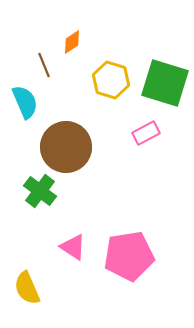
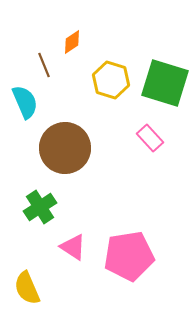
pink rectangle: moved 4 px right, 5 px down; rotated 76 degrees clockwise
brown circle: moved 1 px left, 1 px down
green cross: moved 16 px down; rotated 20 degrees clockwise
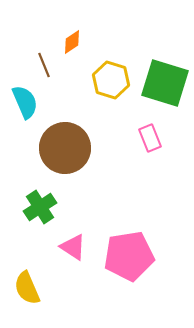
pink rectangle: rotated 20 degrees clockwise
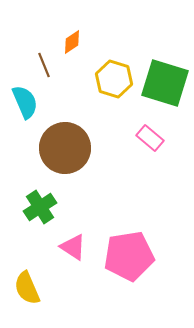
yellow hexagon: moved 3 px right, 1 px up
pink rectangle: rotated 28 degrees counterclockwise
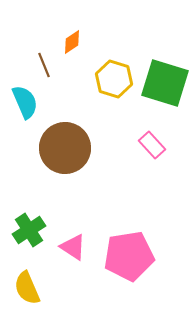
pink rectangle: moved 2 px right, 7 px down; rotated 8 degrees clockwise
green cross: moved 11 px left, 23 px down
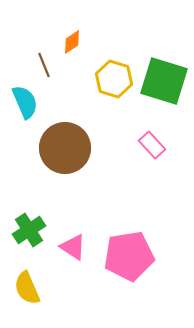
green square: moved 1 px left, 2 px up
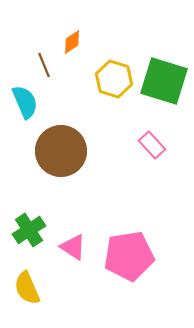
brown circle: moved 4 px left, 3 px down
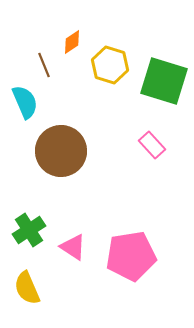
yellow hexagon: moved 4 px left, 14 px up
pink pentagon: moved 2 px right
